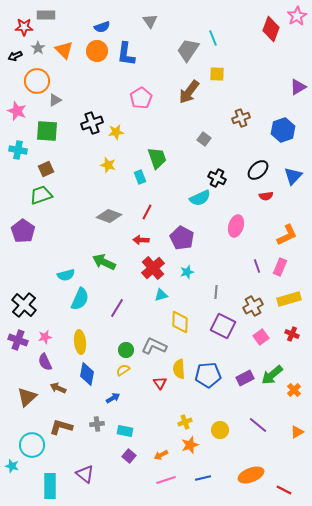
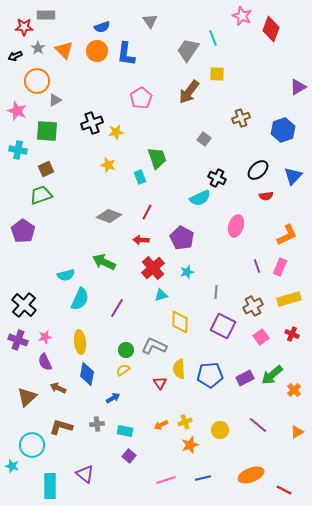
pink star at (297, 16): moved 55 px left; rotated 18 degrees counterclockwise
blue pentagon at (208, 375): moved 2 px right
orange arrow at (161, 455): moved 30 px up
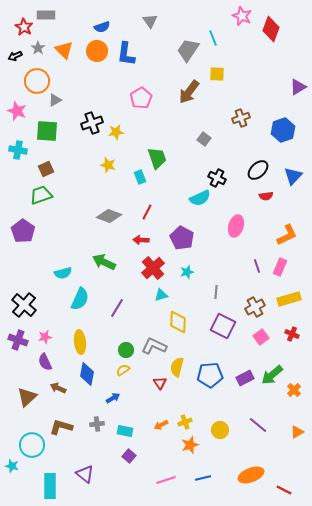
red star at (24, 27): rotated 30 degrees clockwise
cyan semicircle at (66, 275): moved 3 px left, 2 px up
brown cross at (253, 306): moved 2 px right, 1 px down
yellow diamond at (180, 322): moved 2 px left
yellow semicircle at (179, 369): moved 2 px left, 2 px up; rotated 18 degrees clockwise
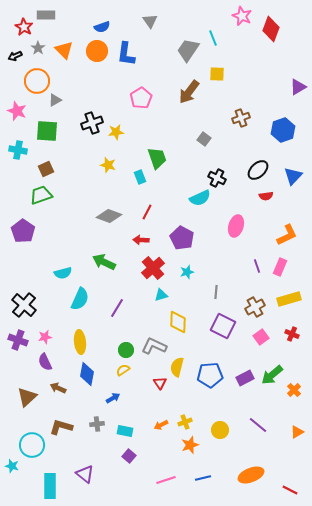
red line at (284, 490): moved 6 px right
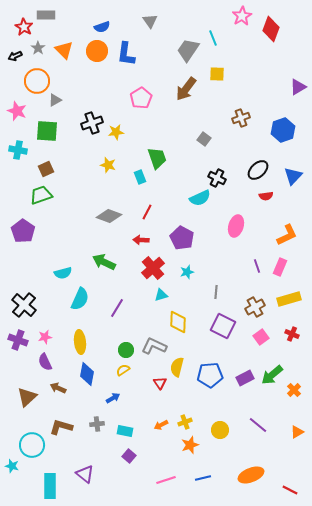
pink star at (242, 16): rotated 18 degrees clockwise
brown arrow at (189, 92): moved 3 px left, 3 px up
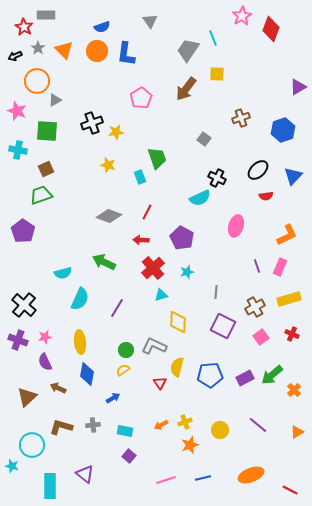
gray cross at (97, 424): moved 4 px left, 1 px down
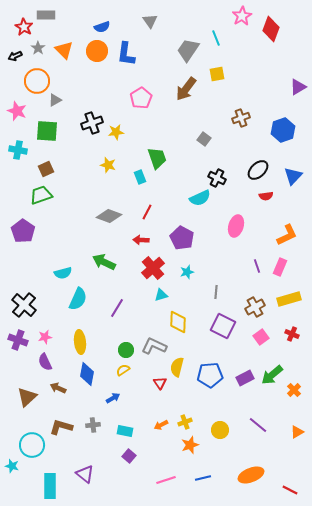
cyan line at (213, 38): moved 3 px right
yellow square at (217, 74): rotated 14 degrees counterclockwise
cyan semicircle at (80, 299): moved 2 px left
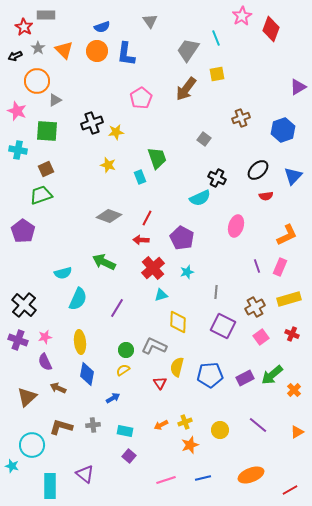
red line at (147, 212): moved 6 px down
red line at (290, 490): rotated 56 degrees counterclockwise
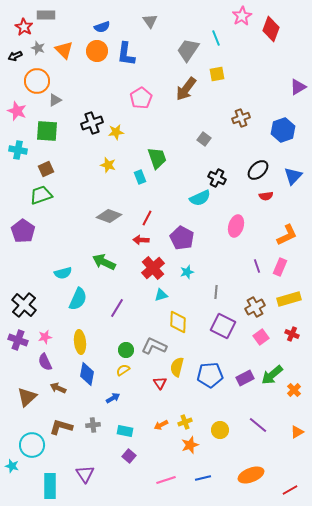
gray star at (38, 48): rotated 16 degrees counterclockwise
purple triangle at (85, 474): rotated 18 degrees clockwise
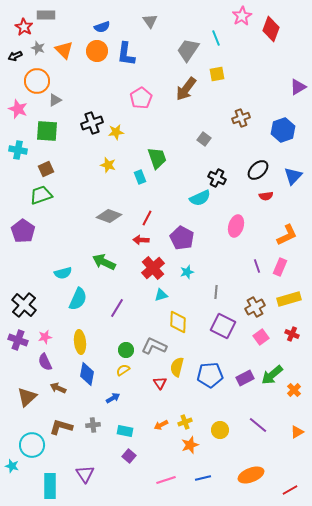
pink star at (17, 111): moved 1 px right, 2 px up
